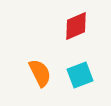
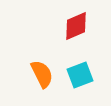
orange semicircle: moved 2 px right, 1 px down
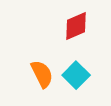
cyan square: moved 4 px left; rotated 24 degrees counterclockwise
